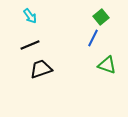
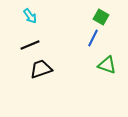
green square: rotated 21 degrees counterclockwise
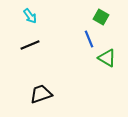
blue line: moved 4 px left, 1 px down; rotated 48 degrees counterclockwise
green triangle: moved 7 px up; rotated 12 degrees clockwise
black trapezoid: moved 25 px down
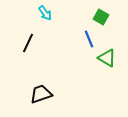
cyan arrow: moved 15 px right, 3 px up
black line: moved 2 px left, 2 px up; rotated 42 degrees counterclockwise
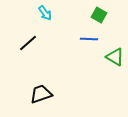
green square: moved 2 px left, 2 px up
blue line: rotated 66 degrees counterclockwise
black line: rotated 24 degrees clockwise
green triangle: moved 8 px right, 1 px up
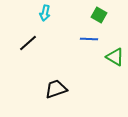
cyan arrow: rotated 49 degrees clockwise
black trapezoid: moved 15 px right, 5 px up
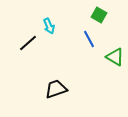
cyan arrow: moved 4 px right, 13 px down; rotated 35 degrees counterclockwise
blue line: rotated 60 degrees clockwise
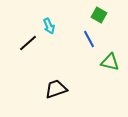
green triangle: moved 5 px left, 5 px down; rotated 18 degrees counterclockwise
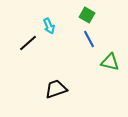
green square: moved 12 px left
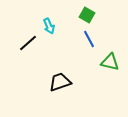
black trapezoid: moved 4 px right, 7 px up
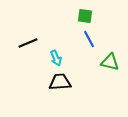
green square: moved 2 px left, 1 px down; rotated 21 degrees counterclockwise
cyan arrow: moved 7 px right, 32 px down
black line: rotated 18 degrees clockwise
black trapezoid: rotated 15 degrees clockwise
